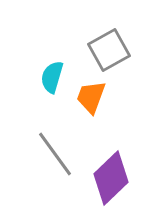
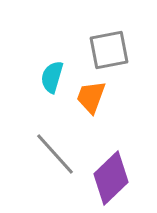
gray square: rotated 18 degrees clockwise
gray line: rotated 6 degrees counterclockwise
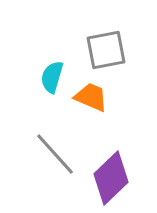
gray square: moved 3 px left
orange trapezoid: rotated 93 degrees clockwise
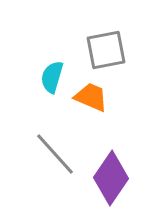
purple diamond: rotated 12 degrees counterclockwise
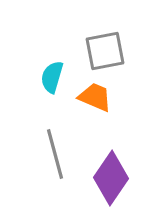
gray square: moved 1 px left, 1 px down
orange trapezoid: moved 4 px right
gray line: rotated 27 degrees clockwise
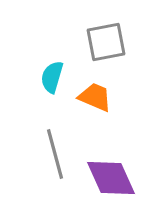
gray square: moved 1 px right, 9 px up
purple diamond: rotated 58 degrees counterclockwise
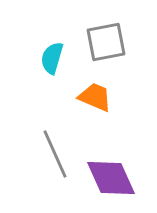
cyan semicircle: moved 19 px up
gray line: rotated 9 degrees counterclockwise
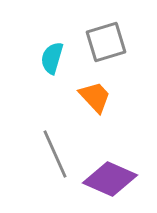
gray square: rotated 6 degrees counterclockwise
orange trapezoid: rotated 24 degrees clockwise
purple diamond: moved 1 px left, 1 px down; rotated 42 degrees counterclockwise
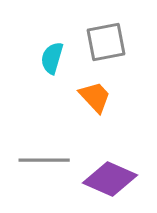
gray square: rotated 6 degrees clockwise
gray line: moved 11 px left, 6 px down; rotated 66 degrees counterclockwise
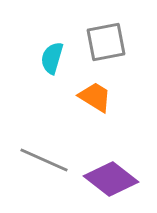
orange trapezoid: rotated 15 degrees counterclockwise
gray line: rotated 24 degrees clockwise
purple diamond: moved 1 px right; rotated 14 degrees clockwise
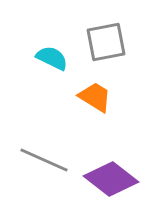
cyan semicircle: rotated 100 degrees clockwise
